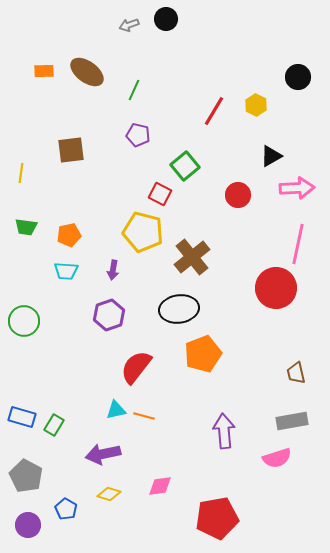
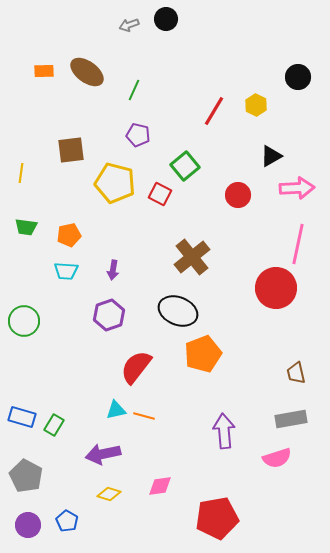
yellow pentagon at (143, 232): moved 28 px left, 49 px up
black ellipse at (179, 309): moved 1 px left, 2 px down; rotated 30 degrees clockwise
gray rectangle at (292, 421): moved 1 px left, 2 px up
blue pentagon at (66, 509): moved 1 px right, 12 px down
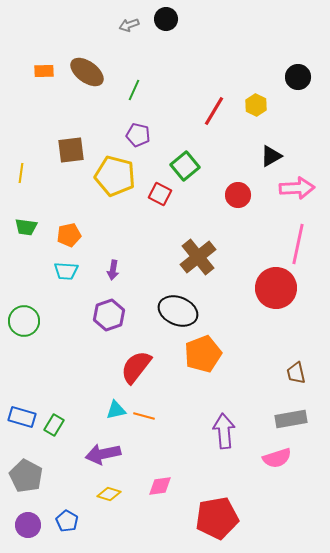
yellow pentagon at (115, 183): moved 7 px up
brown cross at (192, 257): moved 6 px right
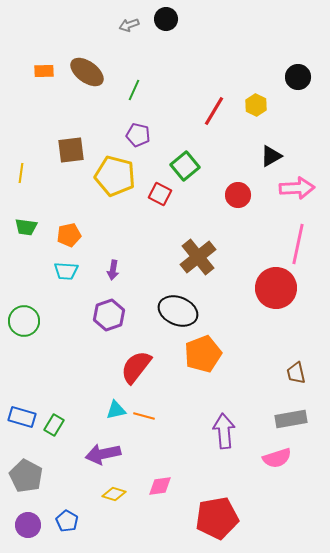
yellow diamond at (109, 494): moved 5 px right
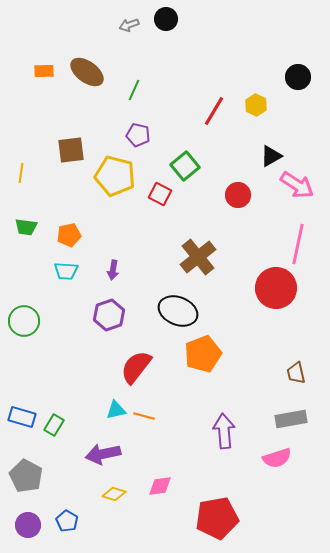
pink arrow at (297, 188): moved 3 px up; rotated 36 degrees clockwise
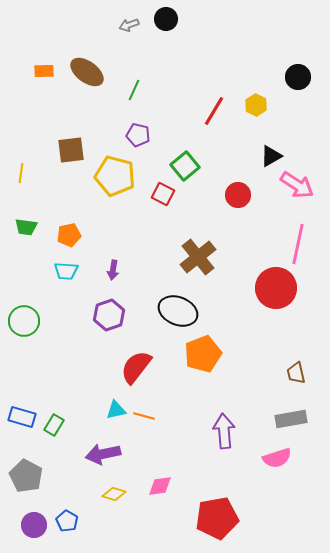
red square at (160, 194): moved 3 px right
purple circle at (28, 525): moved 6 px right
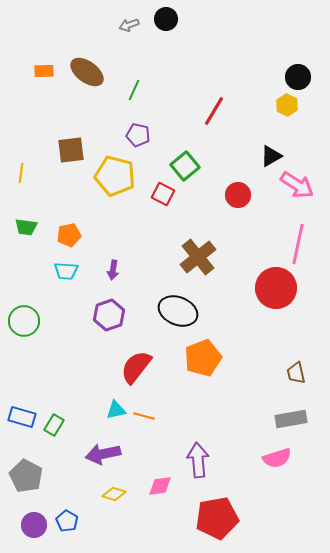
yellow hexagon at (256, 105): moved 31 px right
orange pentagon at (203, 354): moved 4 px down
purple arrow at (224, 431): moved 26 px left, 29 px down
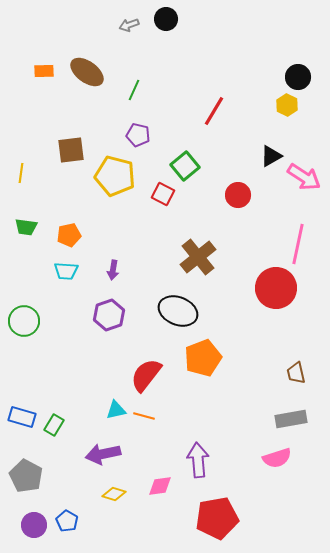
pink arrow at (297, 185): moved 7 px right, 8 px up
red semicircle at (136, 367): moved 10 px right, 8 px down
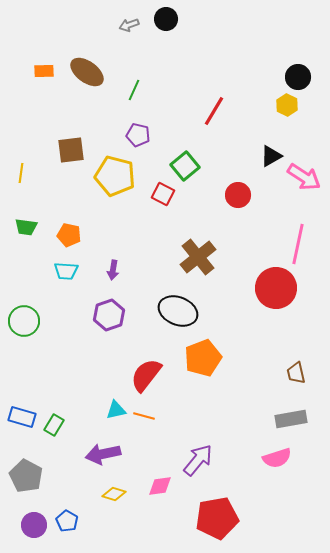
orange pentagon at (69, 235): rotated 25 degrees clockwise
purple arrow at (198, 460): rotated 44 degrees clockwise
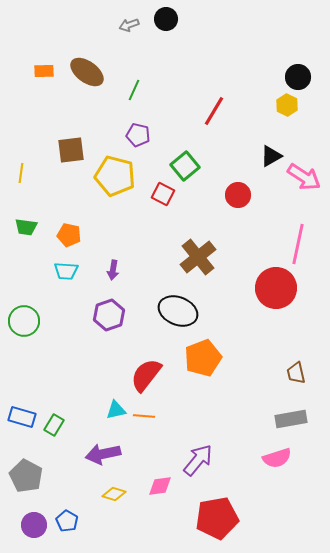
orange line at (144, 416): rotated 10 degrees counterclockwise
